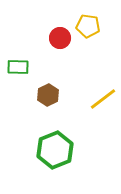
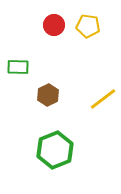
red circle: moved 6 px left, 13 px up
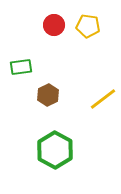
green rectangle: moved 3 px right; rotated 10 degrees counterclockwise
green hexagon: rotated 9 degrees counterclockwise
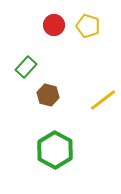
yellow pentagon: rotated 10 degrees clockwise
green rectangle: moved 5 px right; rotated 40 degrees counterclockwise
brown hexagon: rotated 20 degrees counterclockwise
yellow line: moved 1 px down
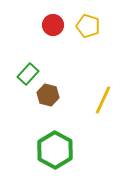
red circle: moved 1 px left
green rectangle: moved 2 px right, 7 px down
yellow line: rotated 28 degrees counterclockwise
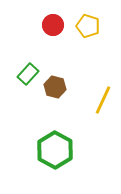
brown hexagon: moved 7 px right, 8 px up
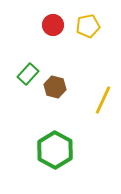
yellow pentagon: rotated 30 degrees counterclockwise
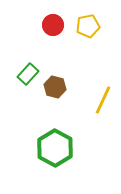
green hexagon: moved 2 px up
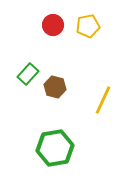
green hexagon: rotated 21 degrees clockwise
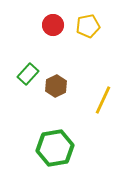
brown hexagon: moved 1 px right, 1 px up; rotated 20 degrees clockwise
